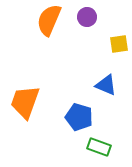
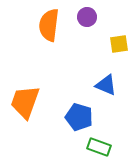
orange semicircle: moved 5 px down; rotated 16 degrees counterclockwise
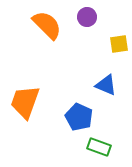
orange semicircle: moved 2 px left; rotated 128 degrees clockwise
blue pentagon: rotated 8 degrees clockwise
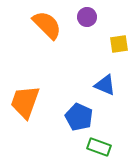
blue triangle: moved 1 px left
